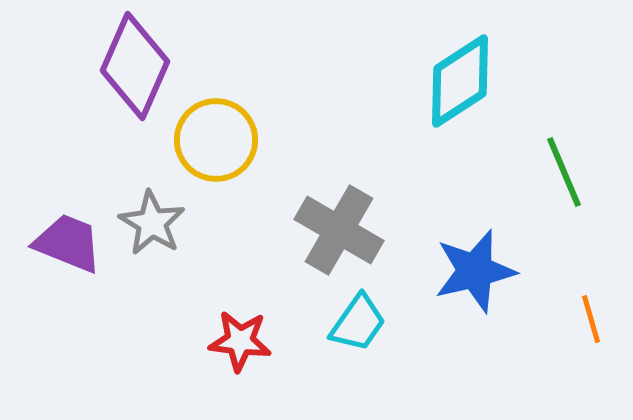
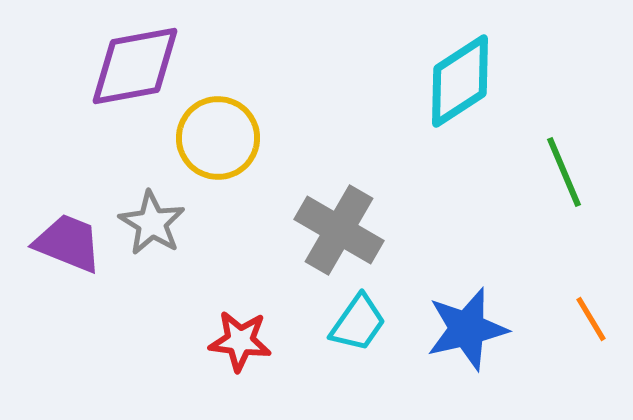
purple diamond: rotated 56 degrees clockwise
yellow circle: moved 2 px right, 2 px up
blue star: moved 8 px left, 58 px down
orange line: rotated 15 degrees counterclockwise
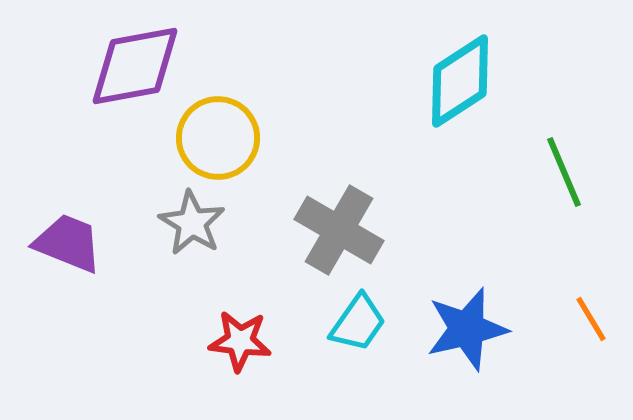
gray star: moved 40 px right
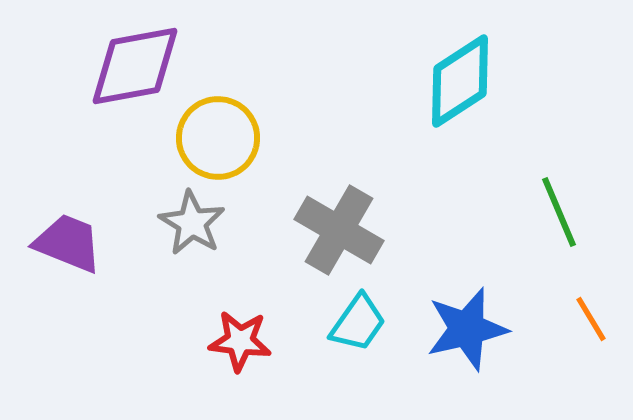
green line: moved 5 px left, 40 px down
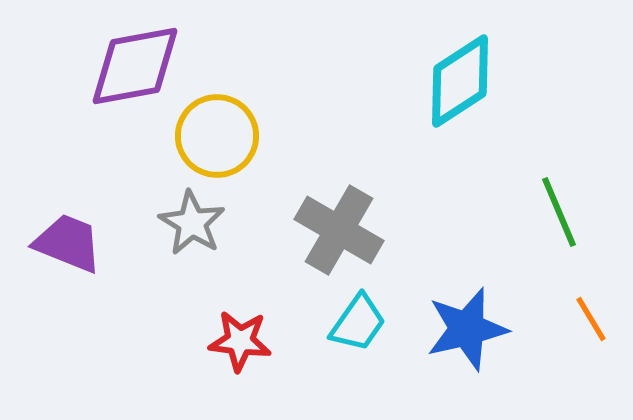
yellow circle: moved 1 px left, 2 px up
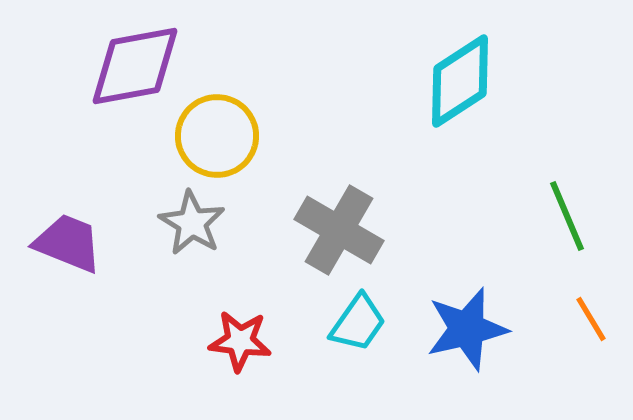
green line: moved 8 px right, 4 px down
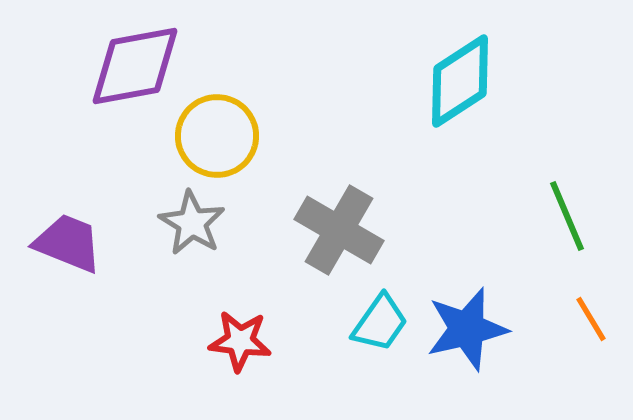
cyan trapezoid: moved 22 px right
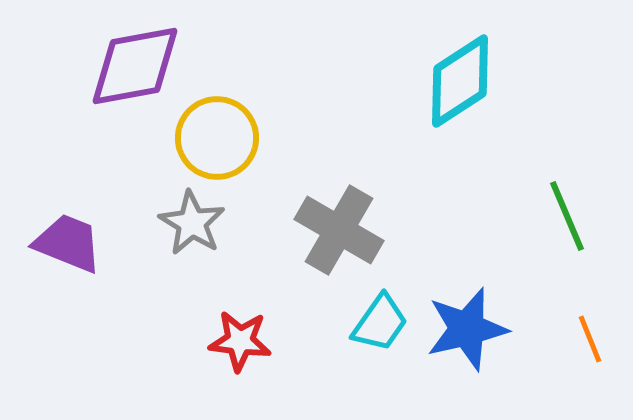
yellow circle: moved 2 px down
orange line: moved 1 px left, 20 px down; rotated 9 degrees clockwise
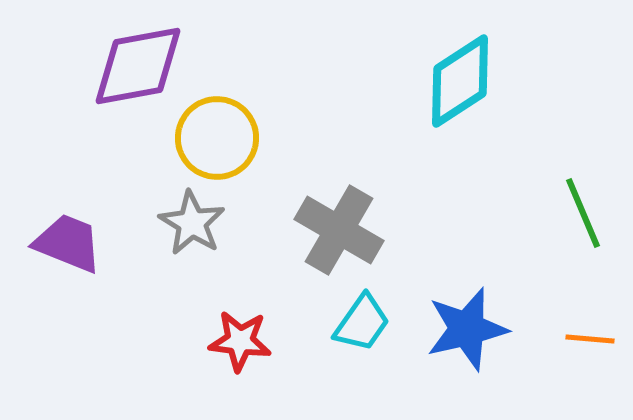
purple diamond: moved 3 px right
green line: moved 16 px right, 3 px up
cyan trapezoid: moved 18 px left
orange line: rotated 63 degrees counterclockwise
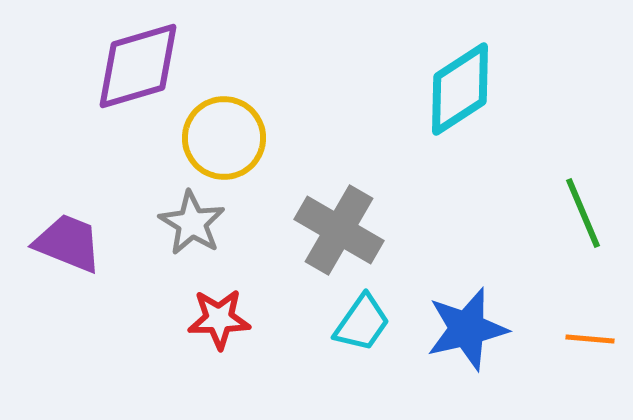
purple diamond: rotated 6 degrees counterclockwise
cyan diamond: moved 8 px down
yellow circle: moved 7 px right
red star: moved 21 px left, 22 px up; rotated 8 degrees counterclockwise
